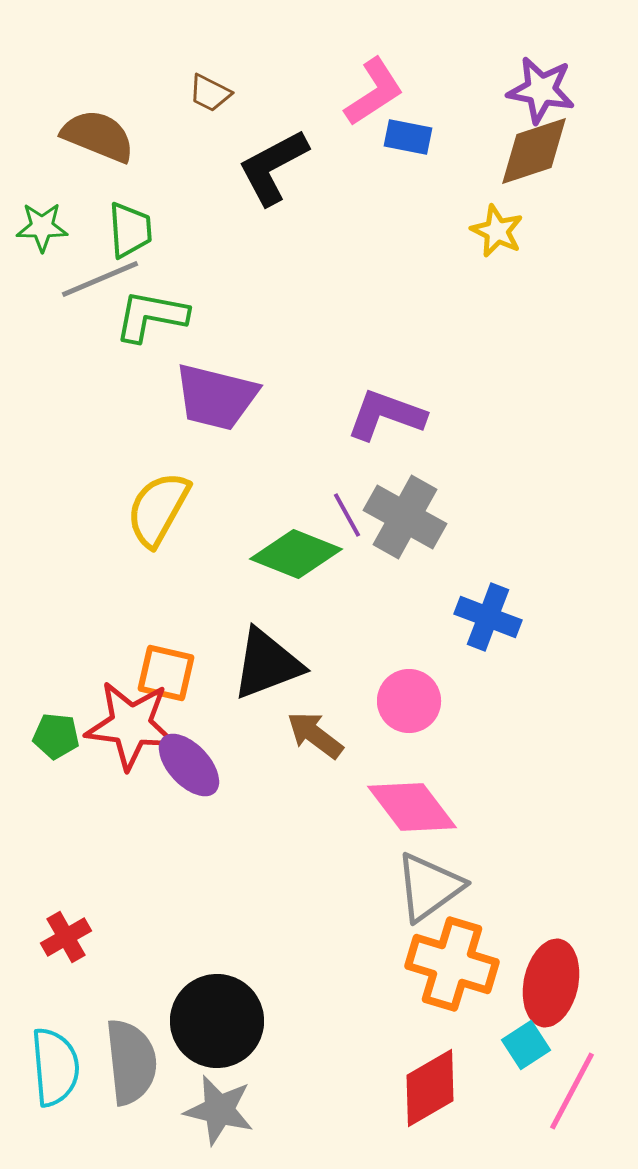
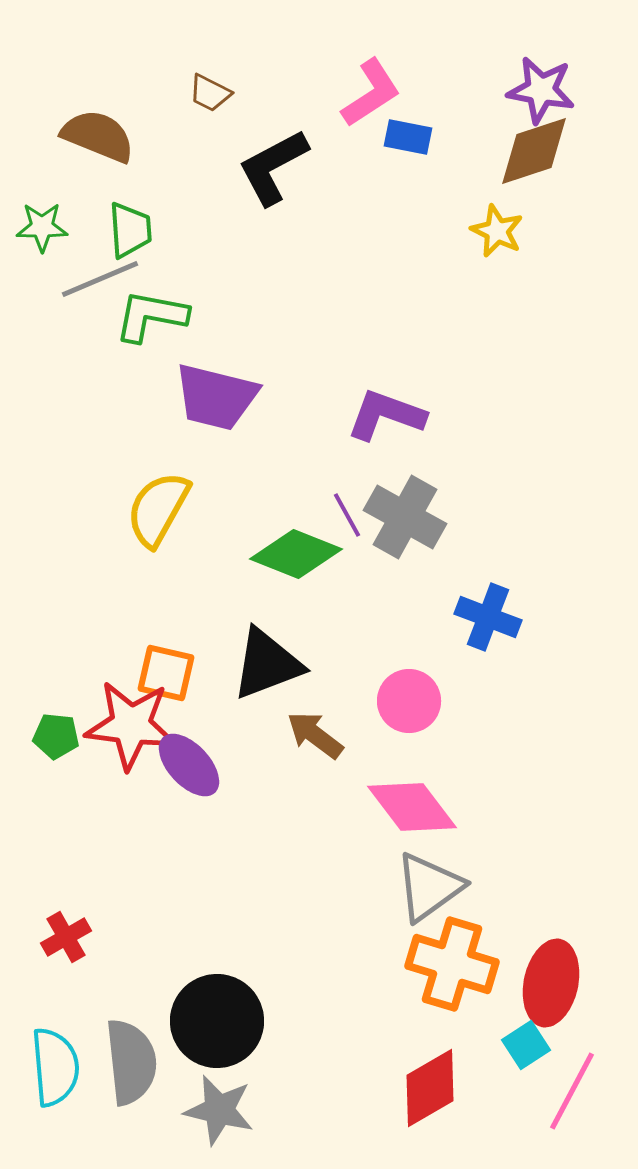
pink L-shape: moved 3 px left, 1 px down
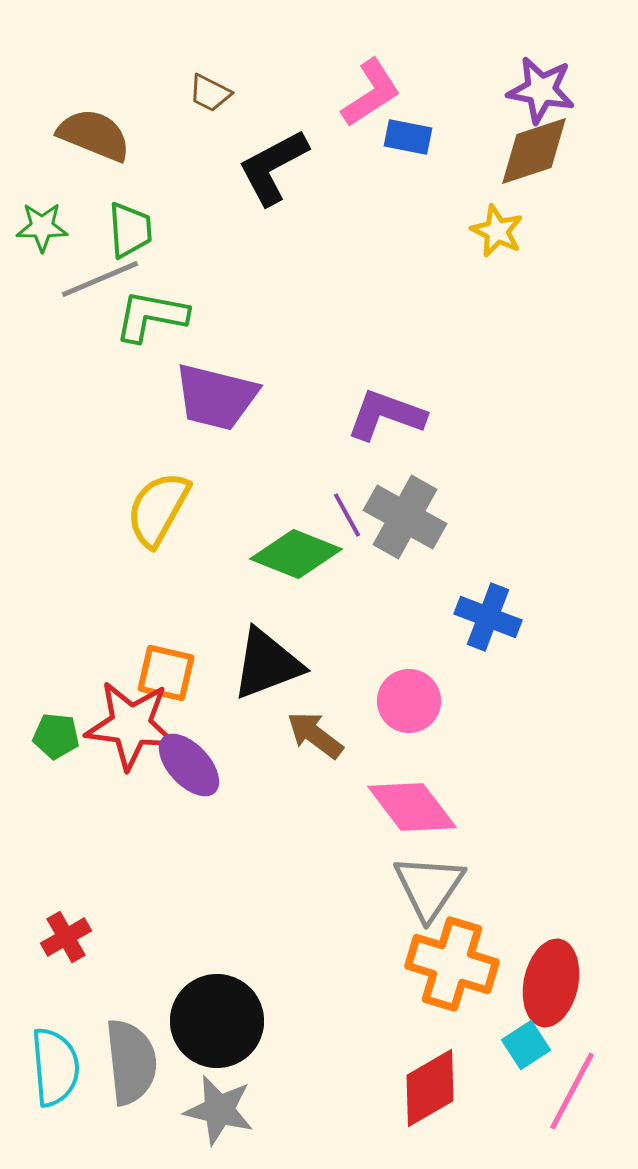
brown semicircle: moved 4 px left, 1 px up
gray triangle: rotated 20 degrees counterclockwise
